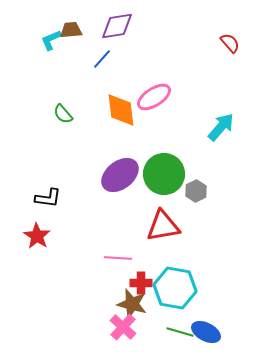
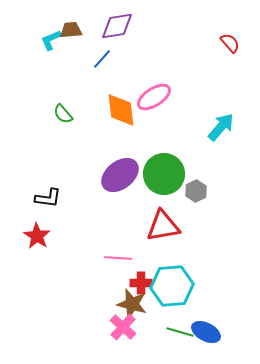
cyan hexagon: moved 3 px left, 2 px up; rotated 15 degrees counterclockwise
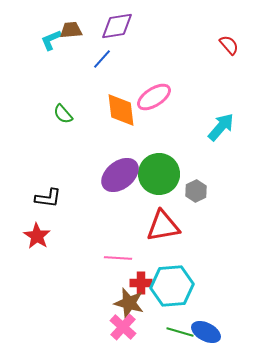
red semicircle: moved 1 px left, 2 px down
green circle: moved 5 px left
brown star: moved 3 px left, 1 px up
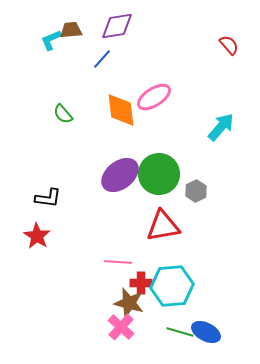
pink line: moved 4 px down
pink cross: moved 2 px left
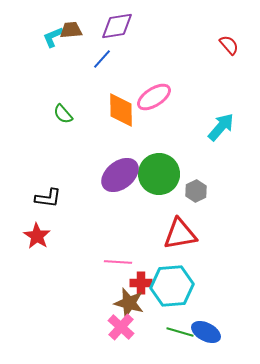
cyan L-shape: moved 2 px right, 3 px up
orange diamond: rotated 6 degrees clockwise
red triangle: moved 17 px right, 8 px down
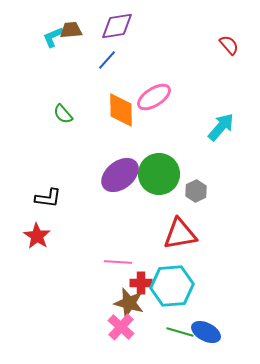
blue line: moved 5 px right, 1 px down
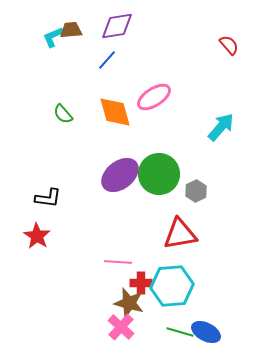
orange diamond: moved 6 px left, 2 px down; rotated 15 degrees counterclockwise
